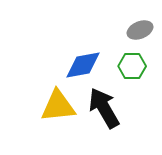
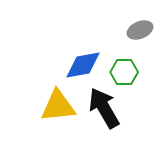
green hexagon: moved 8 px left, 6 px down
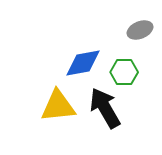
blue diamond: moved 2 px up
black arrow: moved 1 px right
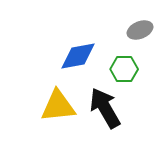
blue diamond: moved 5 px left, 7 px up
green hexagon: moved 3 px up
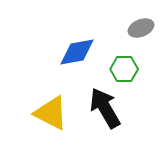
gray ellipse: moved 1 px right, 2 px up
blue diamond: moved 1 px left, 4 px up
yellow triangle: moved 7 px left, 7 px down; rotated 33 degrees clockwise
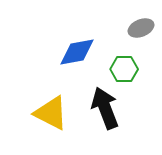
black arrow: rotated 9 degrees clockwise
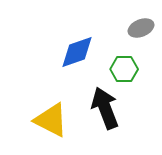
blue diamond: rotated 9 degrees counterclockwise
yellow triangle: moved 7 px down
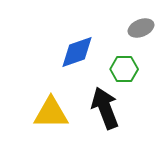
yellow triangle: moved 7 px up; rotated 27 degrees counterclockwise
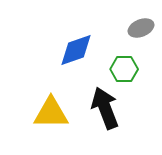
blue diamond: moved 1 px left, 2 px up
